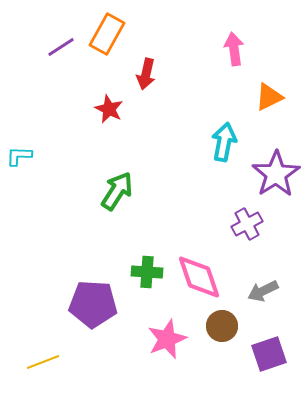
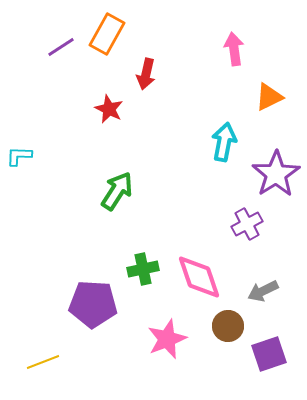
green cross: moved 4 px left, 3 px up; rotated 16 degrees counterclockwise
brown circle: moved 6 px right
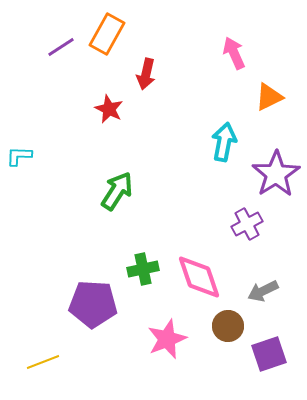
pink arrow: moved 4 px down; rotated 16 degrees counterclockwise
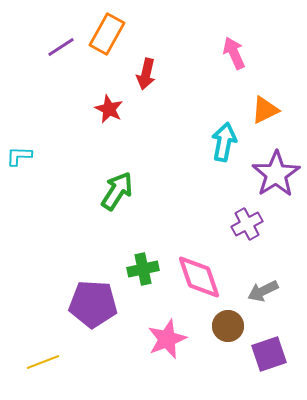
orange triangle: moved 4 px left, 13 px down
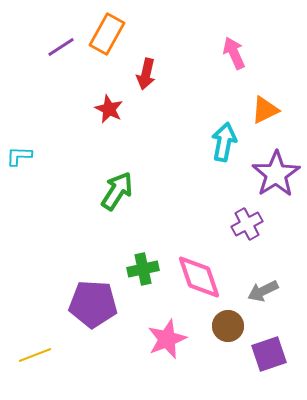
yellow line: moved 8 px left, 7 px up
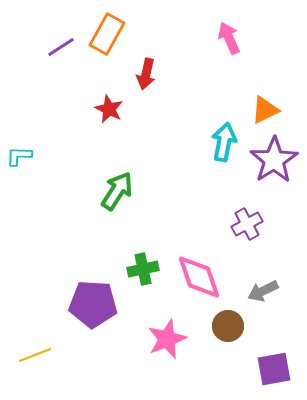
pink arrow: moved 5 px left, 15 px up
purple star: moved 2 px left, 14 px up
purple square: moved 5 px right, 15 px down; rotated 9 degrees clockwise
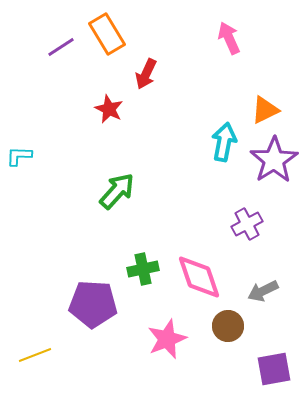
orange rectangle: rotated 60 degrees counterclockwise
red arrow: rotated 12 degrees clockwise
green arrow: rotated 9 degrees clockwise
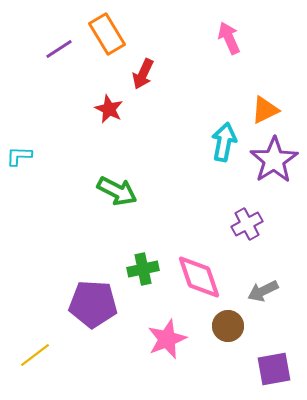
purple line: moved 2 px left, 2 px down
red arrow: moved 3 px left
green arrow: rotated 75 degrees clockwise
yellow line: rotated 16 degrees counterclockwise
